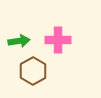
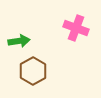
pink cross: moved 18 px right, 12 px up; rotated 20 degrees clockwise
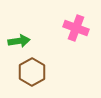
brown hexagon: moved 1 px left, 1 px down
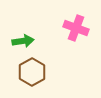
green arrow: moved 4 px right
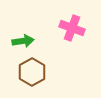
pink cross: moved 4 px left
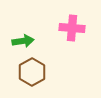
pink cross: rotated 15 degrees counterclockwise
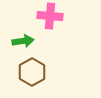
pink cross: moved 22 px left, 12 px up
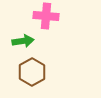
pink cross: moved 4 px left
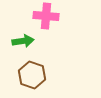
brown hexagon: moved 3 px down; rotated 12 degrees counterclockwise
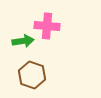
pink cross: moved 1 px right, 10 px down
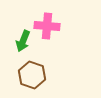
green arrow: rotated 120 degrees clockwise
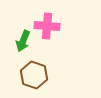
brown hexagon: moved 2 px right
